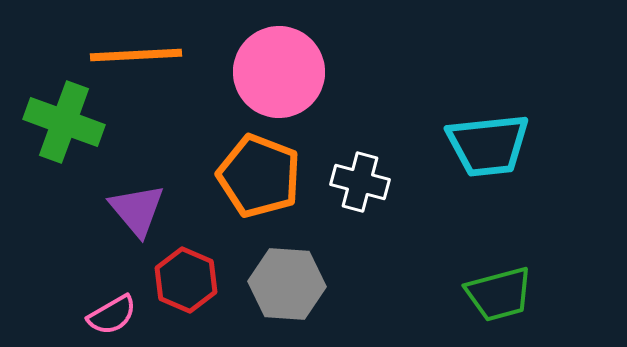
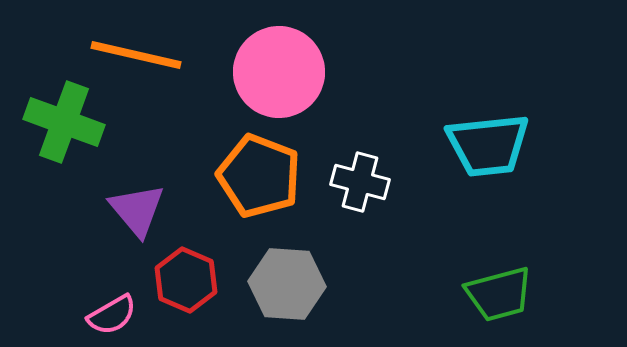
orange line: rotated 16 degrees clockwise
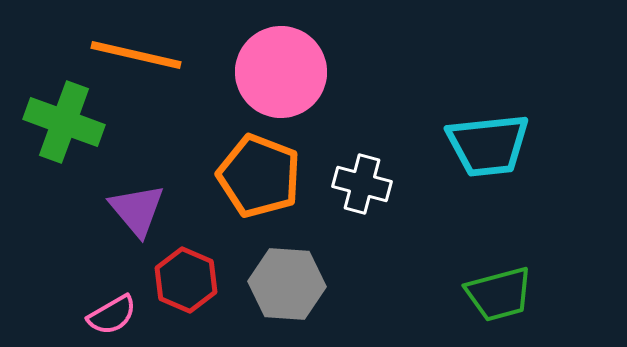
pink circle: moved 2 px right
white cross: moved 2 px right, 2 px down
